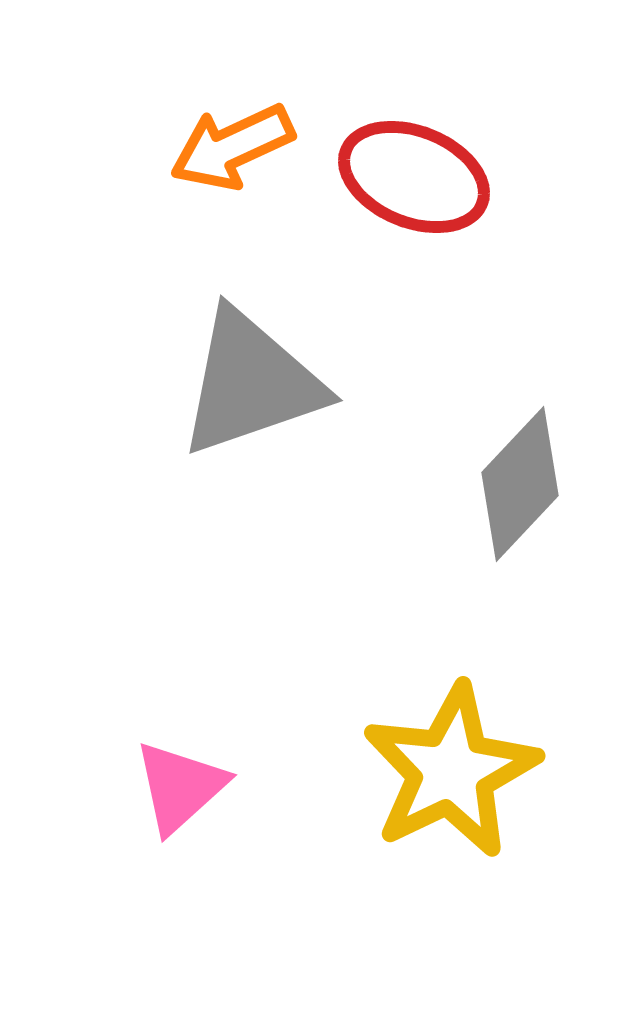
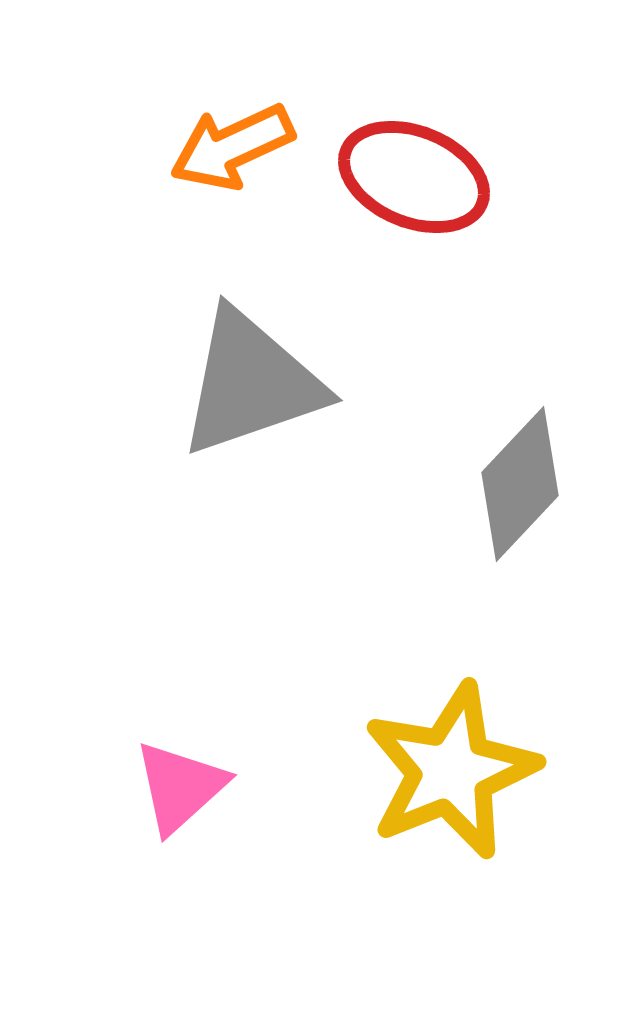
yellow star: rotated 4 degrees clockwise
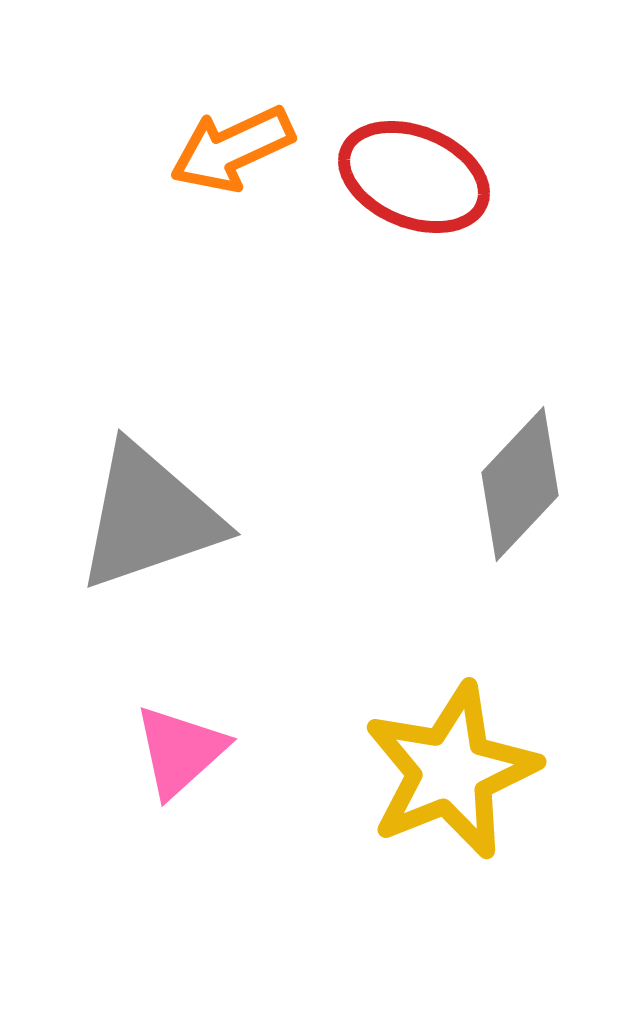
orange arrow: moved 2 px down
gray triangle: moved 102 px left, 134 px down
pink triangle: moved 36 px up
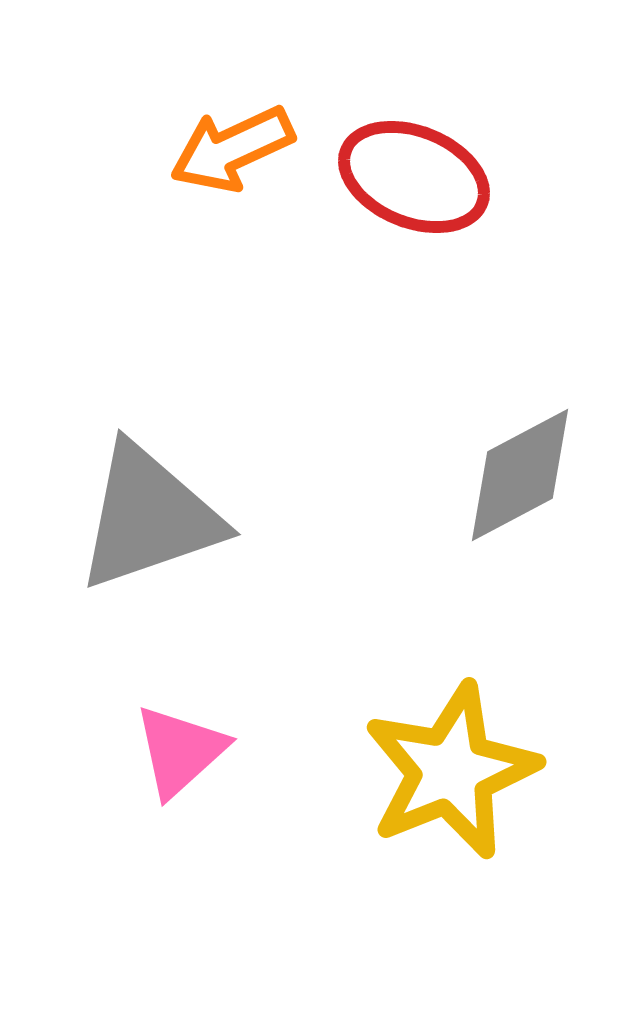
gray diamond: moved 9 px up; rotated 19 degrees clockwise
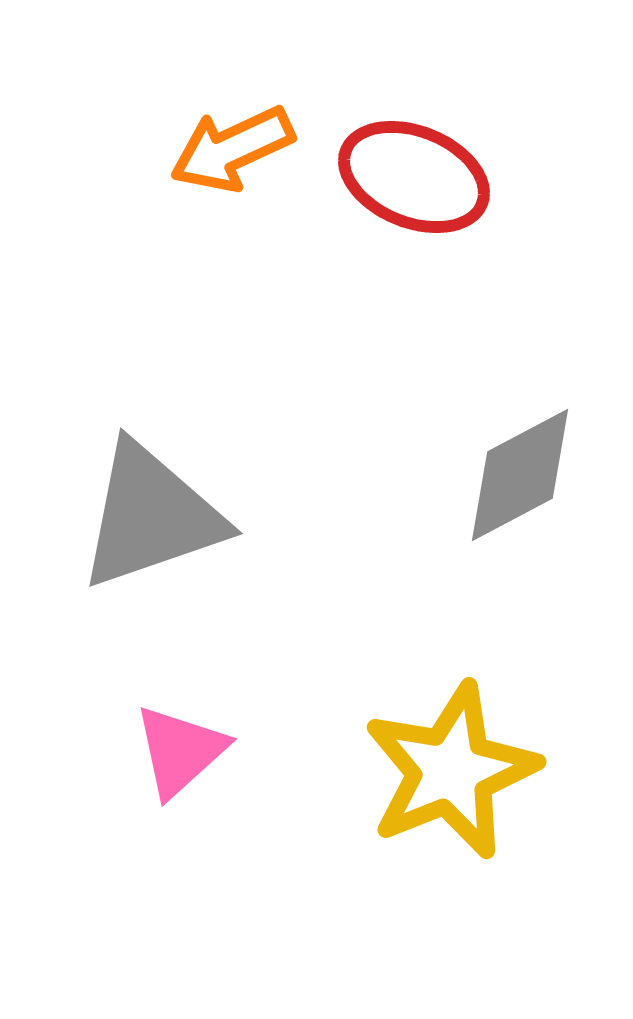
gray triangle: moved 2 px right, 1 px up
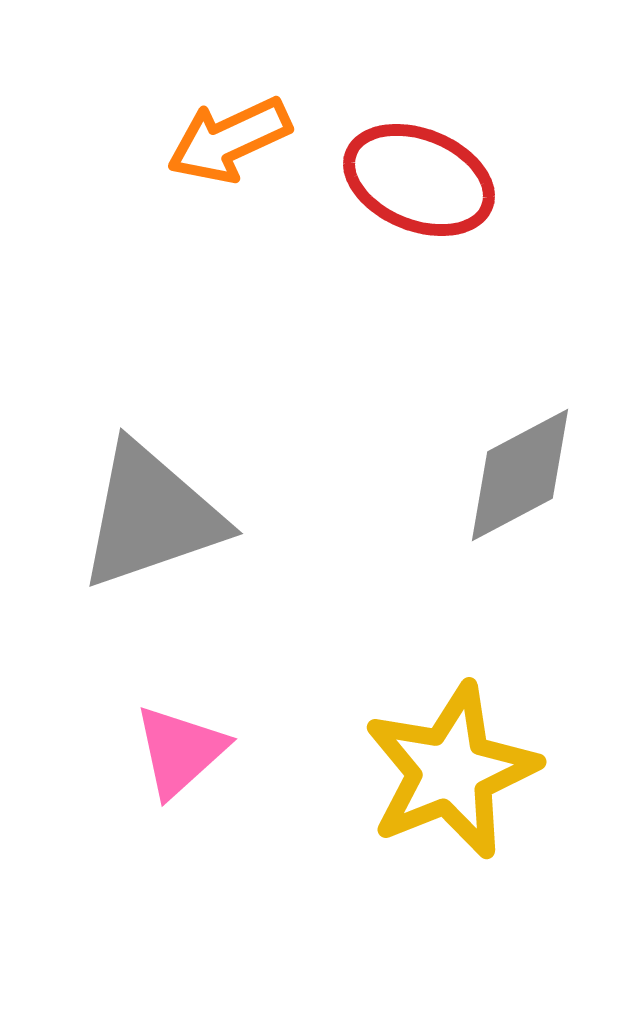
orange arrow: moved 3 px left, 9 px up
red ellipse: moved 5 px right, 3 px down
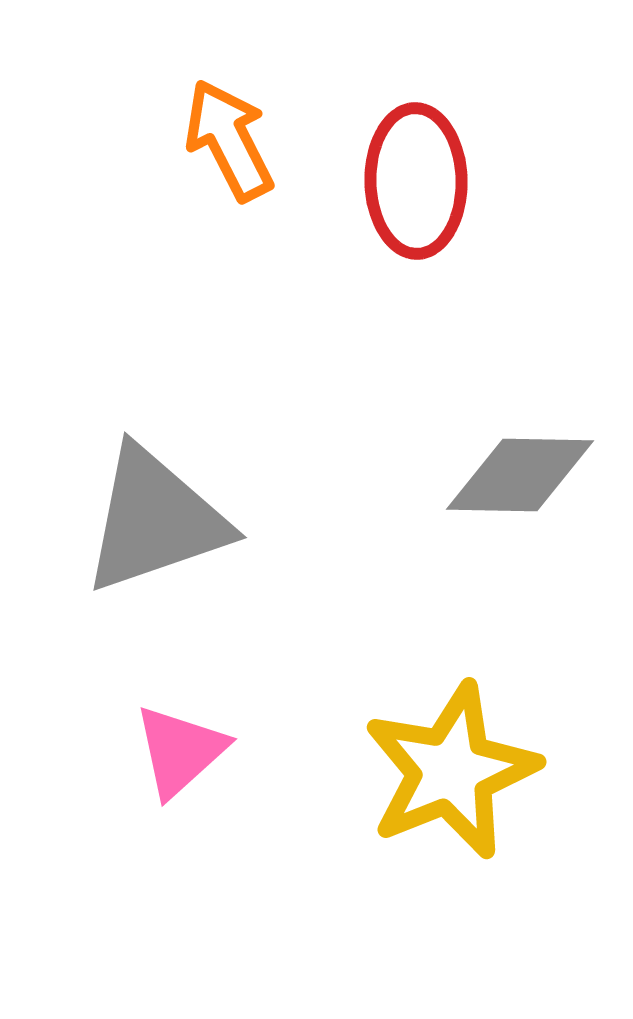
orange arrow: rotated 88 degrees clockwise
red ellipse: moved 3 px left, 1 px down; rotated 67 degrees clockwise
gray diamond: rotated 29 degrees clockwise
gray triangle: moved 4 px right, 4 px down
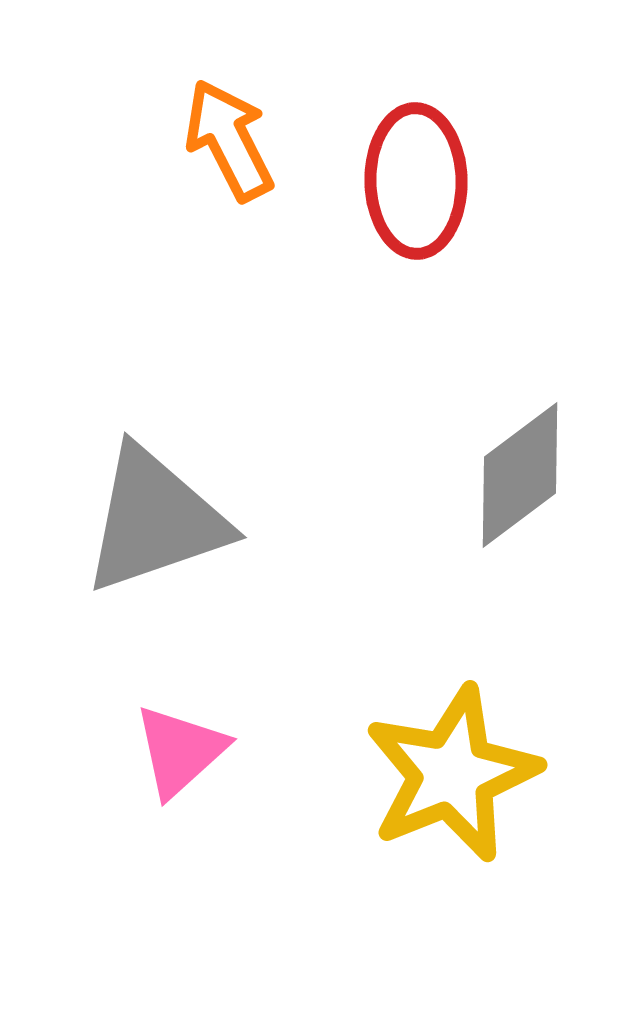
gray diamond: rotated 38 degrees counterclockwise
yellow star: moved 1 px right, 3 px down
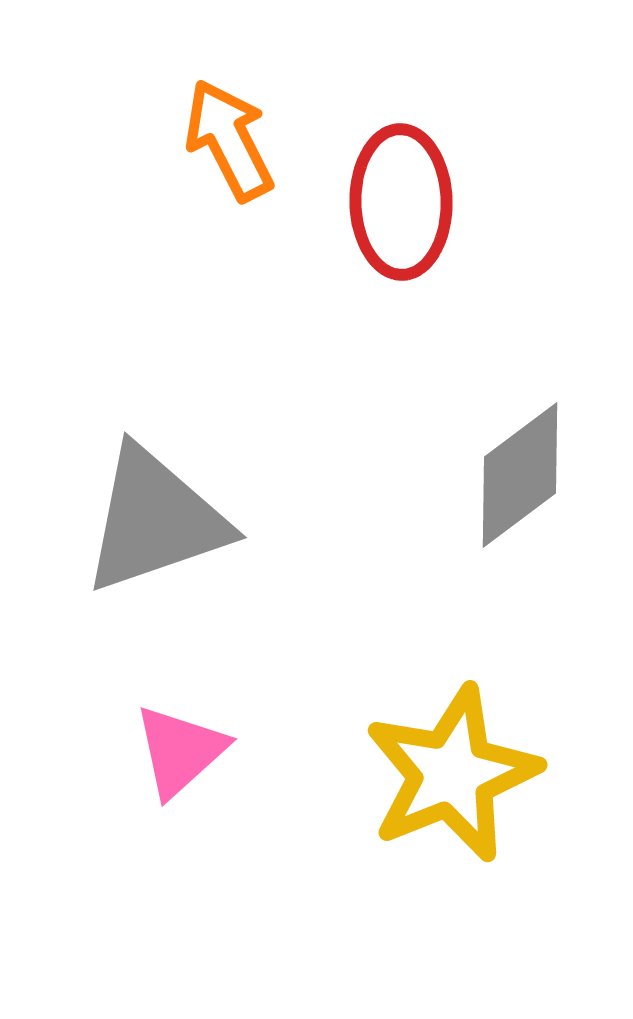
red ellipse: moved 15 px left, 21 px down
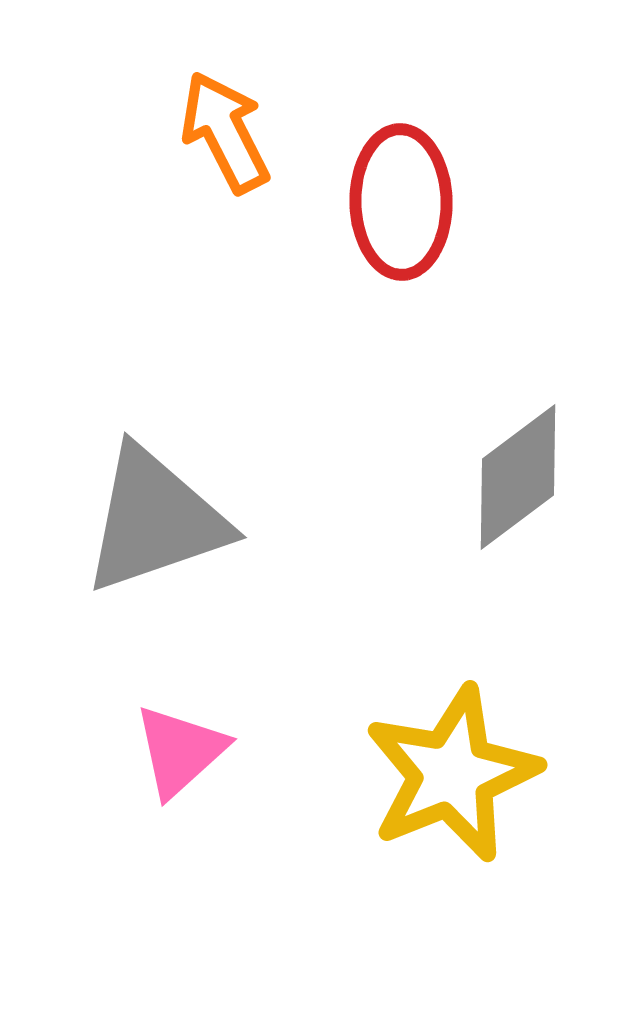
orange arrow: moved 4 px left, 8 px up
gray diamond: moved 2 px left, 2 px down
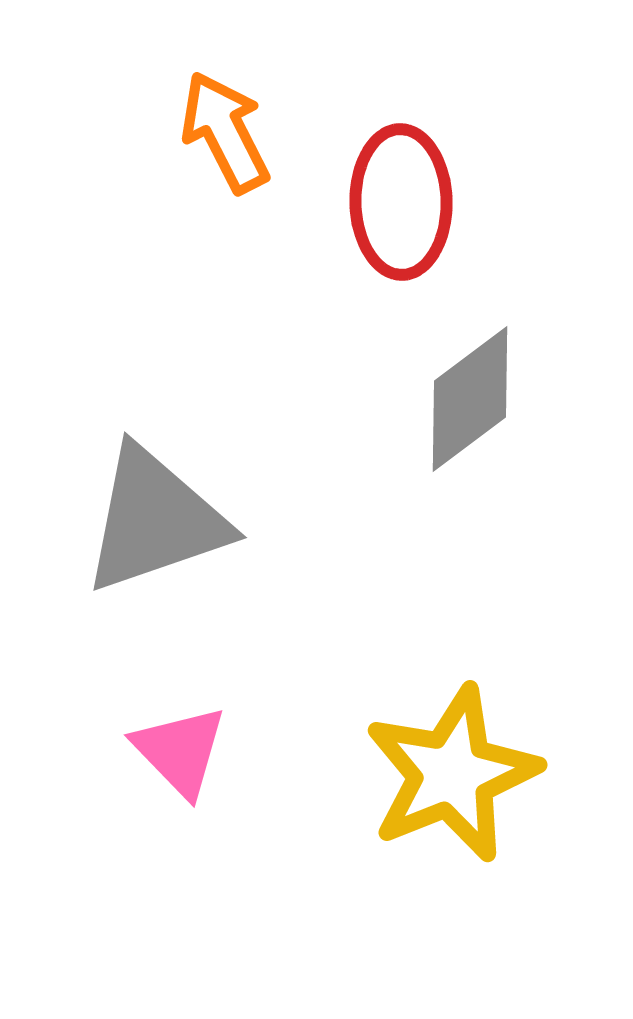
gray diamond: moved 48 px left, 78 px up
pink triangle: rotated 32 degrees counterclockwise
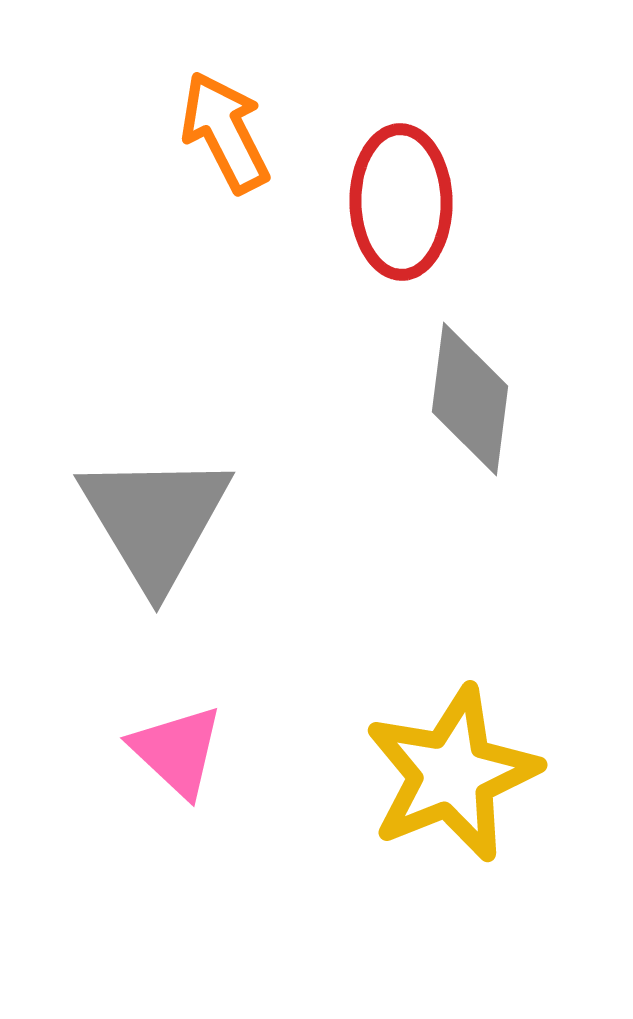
gray diamond: rotated 46 degrees counterclockwise
gray triangle: rotated 42 degrees counterclockwise
pink triangle: moved 3 px left; rotated 3 degrees counterclockwise
